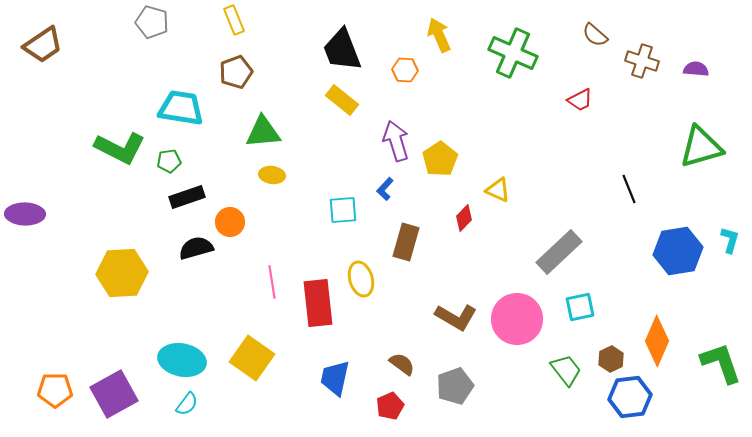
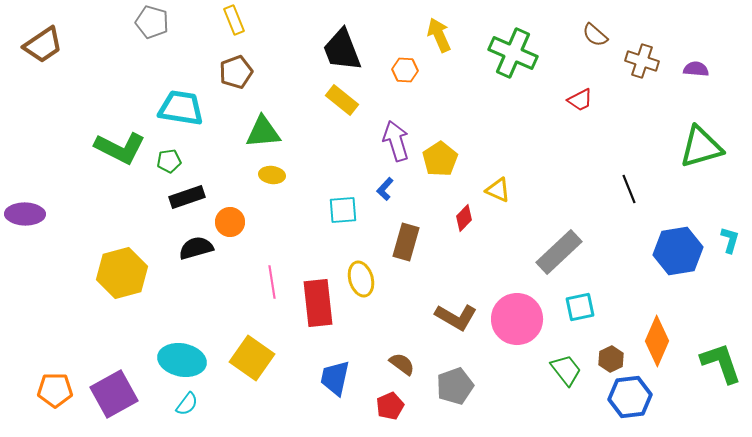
yellow hexagon at (122, 273): rotated 12 degrees counterclockwise
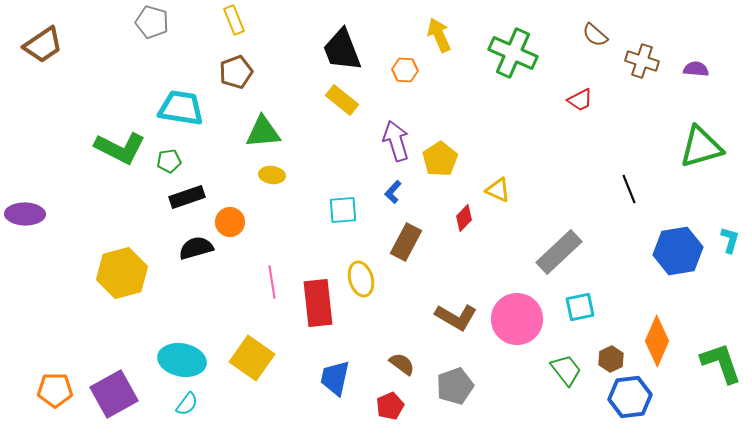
blue L-shape at (385, 189): moved 8 px right, 3 px down
brown rectangle at (406, 242): rotated 12 degrees clockwise
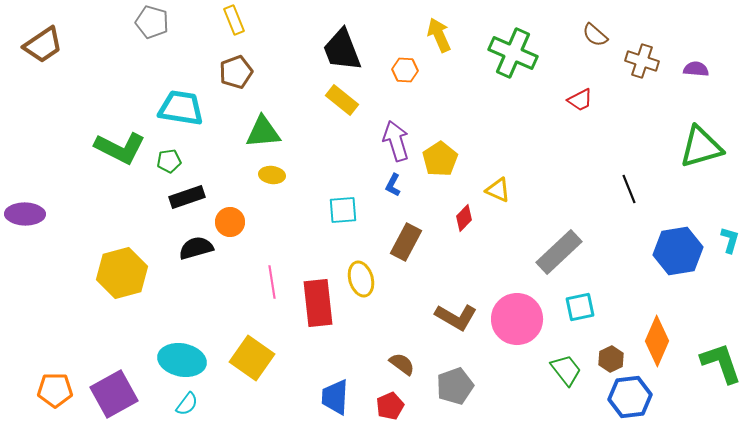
blue L-shape at (393, 192): moved 7 px up; rotated 15 degrees counterclockwise
blue trapezoid at (335, 378): moved 19 px down; rotated 9 degrees counterclockwise
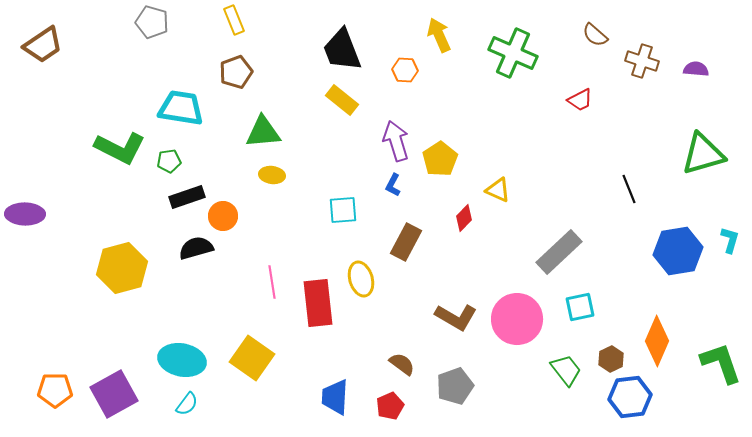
green triangle at (701, 147): moved 2 px right, 7 px down
orange circle at (230, 222): moved 7 px left, 6 px up
yellow hexagon at (122, 273): moved 5 px up
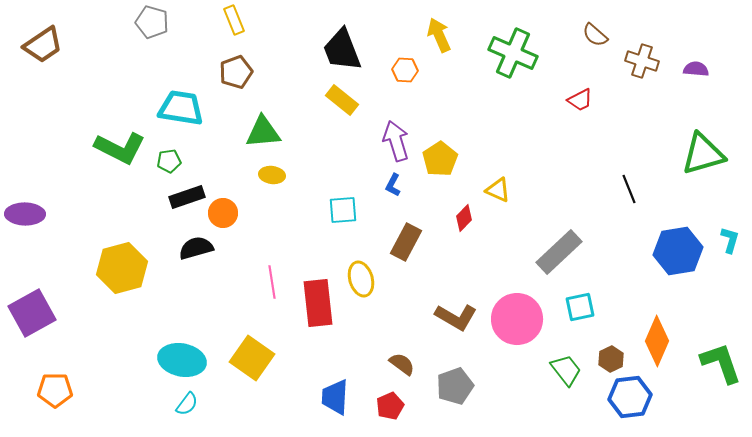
orange circle at (223, 216): moved 3 px up
purple square at (114, 394): moved 82 px left, 81 px up
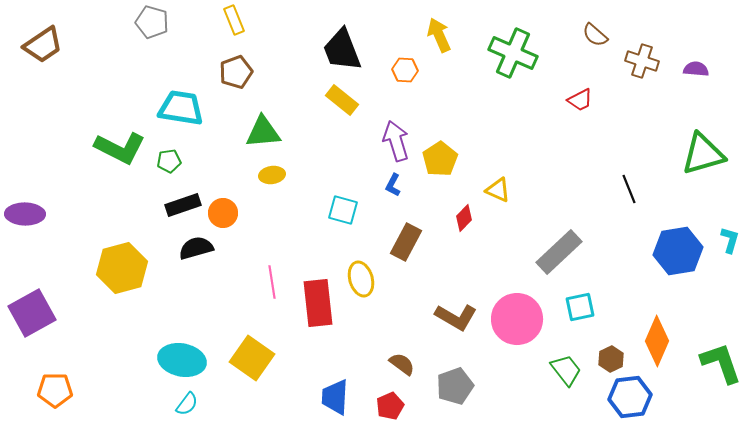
yellow ellipse at (272, 175): rotated 15 degrees counterclockwise
black rectangle at (187, 197): moved 4 px left, 8 px down
cyan square at (343, 210): rotated 20 degrees clockwise
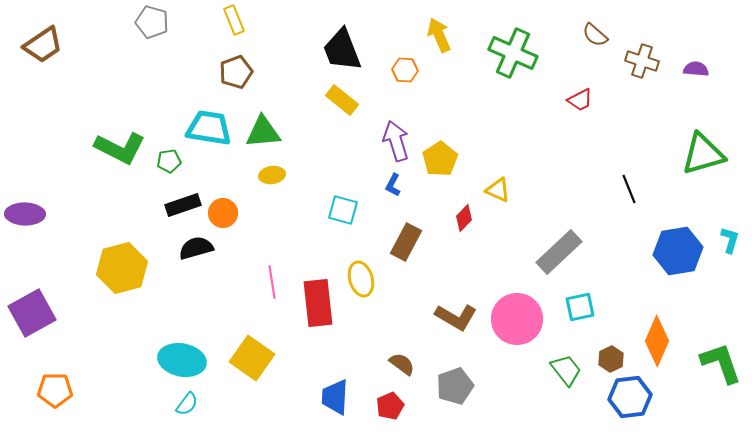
cyan trapezoid at (181, 108): moved 28 px right, 20 px down
